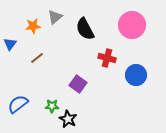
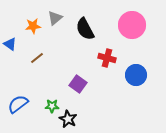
gray triangle: moved 1 px down
blue triangle: rotated 32 degrees counterclockwise
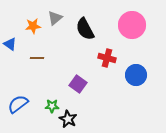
brown line: rotated 40 degrees clockwise
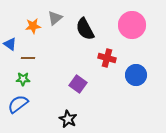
brown line: moved 9 px left
green star: moved 29 px left, 27 px up
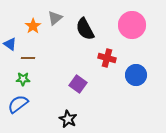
orange star: rotated 28 degrees counterclockwise
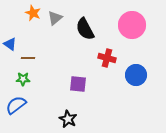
orange star: moved 13 px up; rotated 14 degrees counterclockwise
purple square: rotated 30 degrees counterclockwise
blue semicircle: moved 2 px left, 1 px down
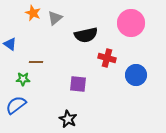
pink circle: moved 1 px left, 2 px up
black semicircle: moved 1 px right, 6 px down; rotated 75 degrees counterclockwise
brown line: moved 8 px right, 4 px down
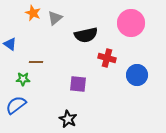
blue circle: moved 1 px right
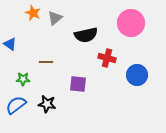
brown line: moved 10 px right
black star: moved 21 px left, 15 px up; rotated 18 degrees counterclockwise
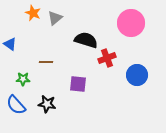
black semicircle: moved 5 px down; rotated 150 degrees counterclockwise
red cross: rotated 36 degrees counterclockwise
blue semicircle: rotated 95 degrees counterclockwise
